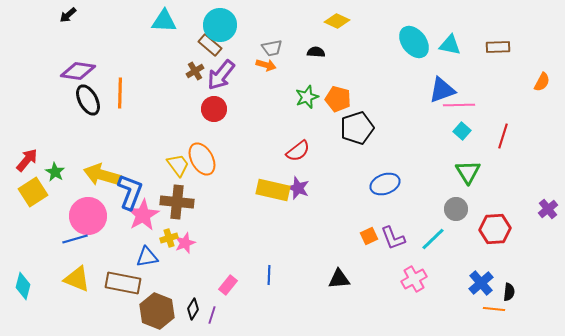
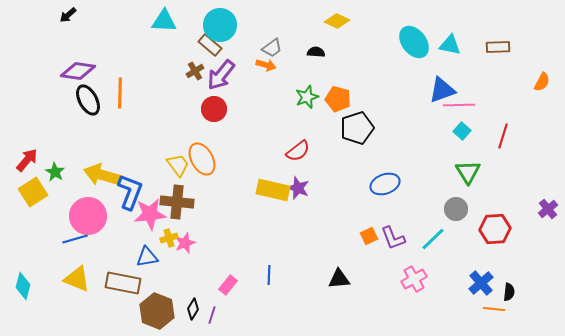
gray trapezoid at (272, 48): rotated 25 degrees counterclockwise
pink star at (143, 215): moved 7 px right, 1 px up; rotated 24 degrees clockwise
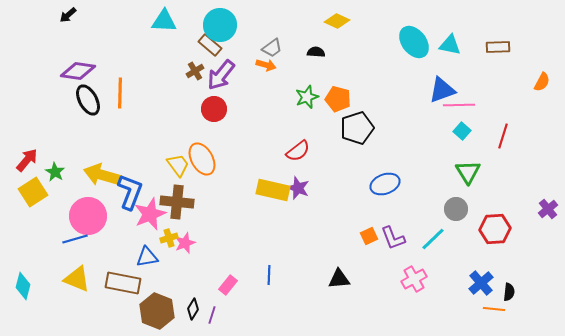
pink star at (150, 214): rotated 16 degrees counterclockwise
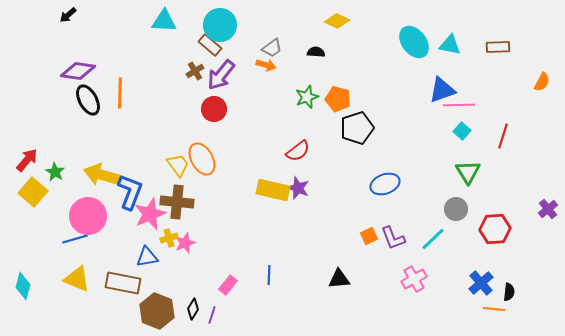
yellow square at (33, 192): rotated 16 degrees counterclockwise
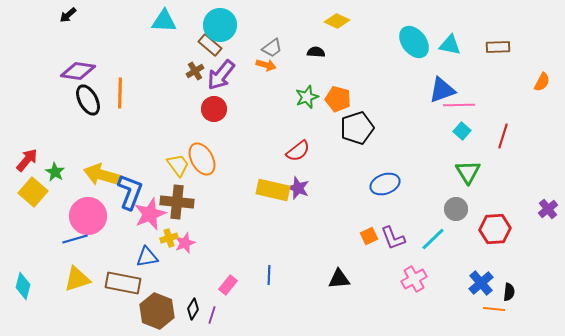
yellow triangle at (77, 279): rotated 40 degrees counterclockwise
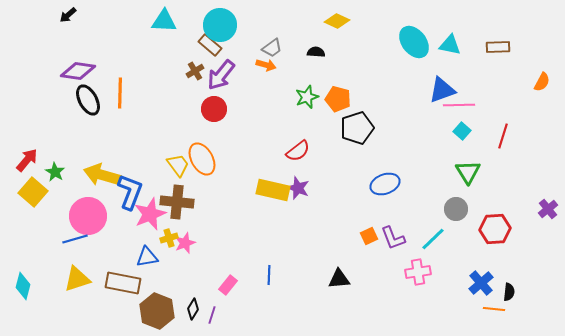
pink cross at (414, 279): moved 4 px right, 7 px up; rotated 20 degrees clockwise
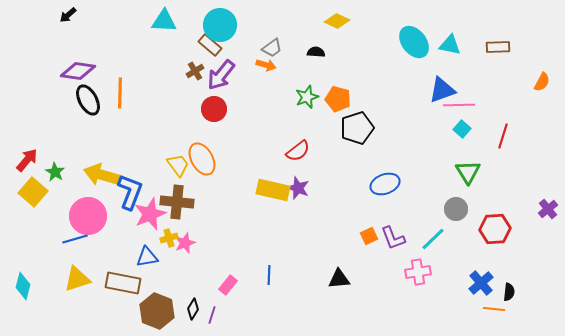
cyan square at (462, 131): moved 2 px up
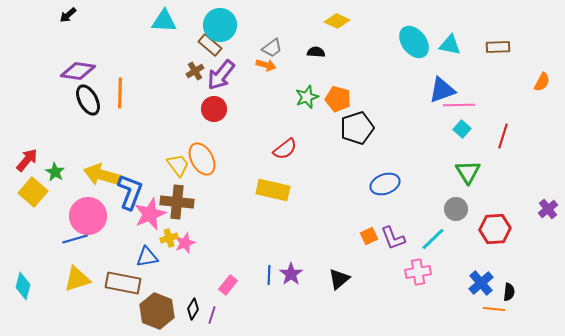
red semicircle at (298, 151): moved 13 px left, 2 px up
purple star at (298, 188): moved 7 px left, 86 px down; rotated 15 degrees clockwise
black triangle at (339, 279): rotated 35 degrees counterclockwise
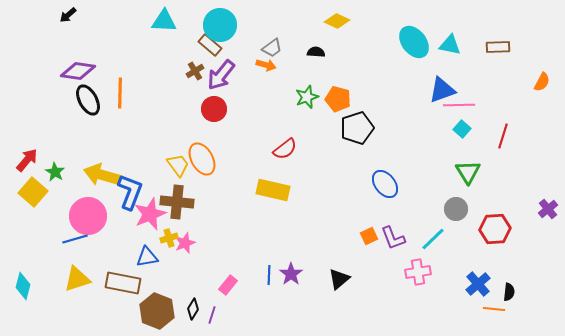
blue ellipse at (385, 184): rotated 72 degrees clockwise
blue cross at (481, 283): moved 3 px left, 1 px down
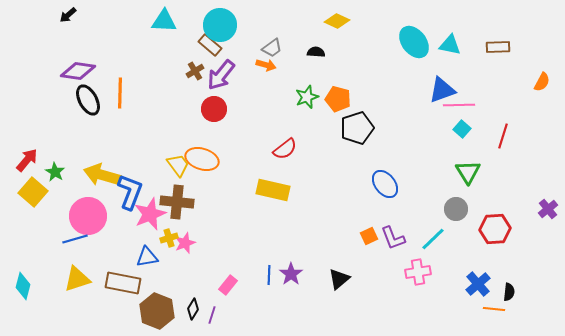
orange ellipse at (202, 159): rotated 44 degrees counterclockwise
